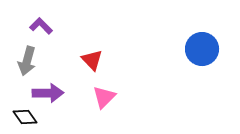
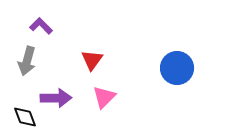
blue circle: moved 25 px left, 19 px down
red triangle: rotated 20 degrees clockwise
purple arrow: moved 8 px right, 5 px down
black diamond: rotated 15 degrees clockwise
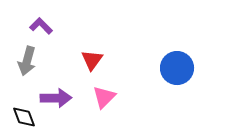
black diamond: moved 1 px left
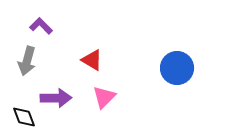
red triangle: rotated 35 degrees counterclockwise
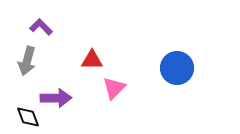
purple L-shape: moved 1 px down
red triangle: rotated 30 degrees counterclockwise
pink triangle: moved 10 px right, 9 px up
black diamond: moved 4 px right
